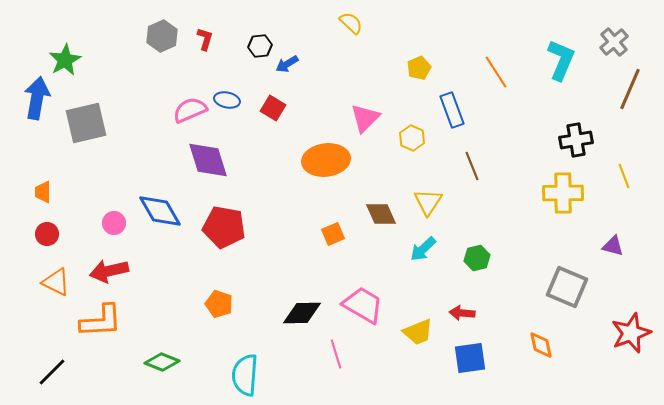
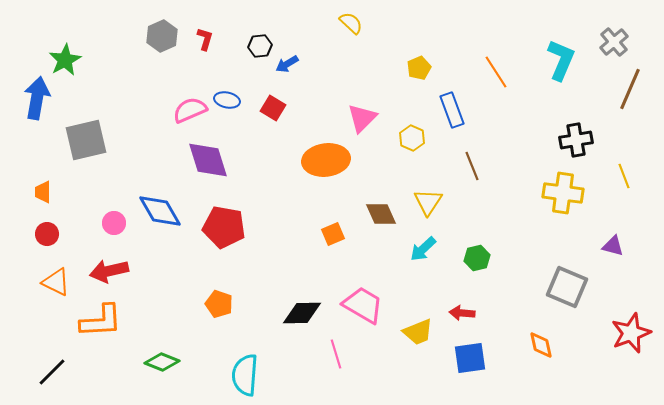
pink triangle at (365, 118): moved 3 px left
gray square at (86, 123): moved 17 px down
yellow cross at (563, 193): rotated 9 degrees clockwise
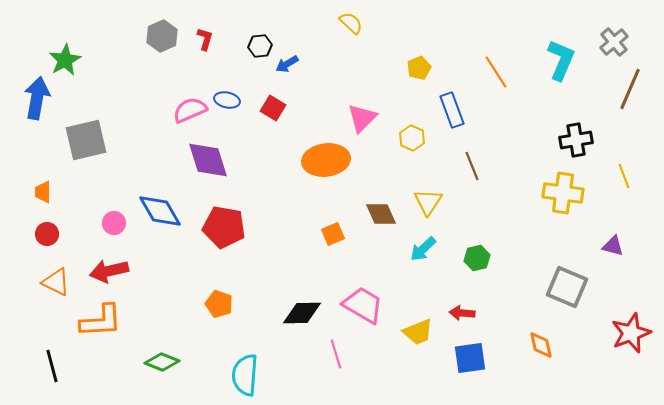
black line at (52, 372): moved 6 px up; rotated 60 degrees counterclockwise
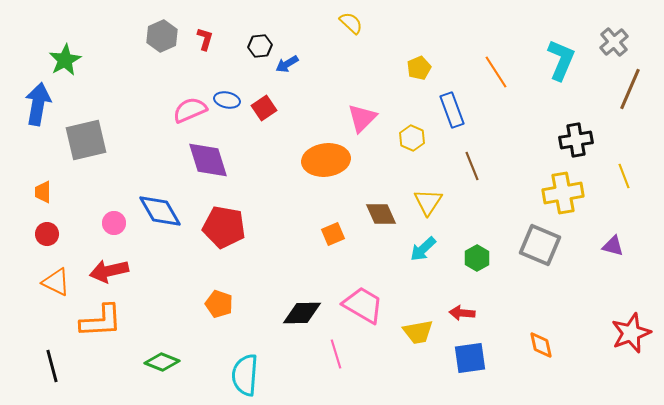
blue arrow at (37, 98): moved 1 px right, 6 px down
red square at (273, 108): moved 9 px left; rotated 25 degrees clockwise
yellow cross at (563, 193): rotated 18 degrees counterclockwise
green hexagon at (477, 258): rotated 15 degrees counterclockwise
gray square at (567, 287): moved 27 px left, 42 px up
yellow trapezoid at (418, 332): rotated 12 degrees clockwise
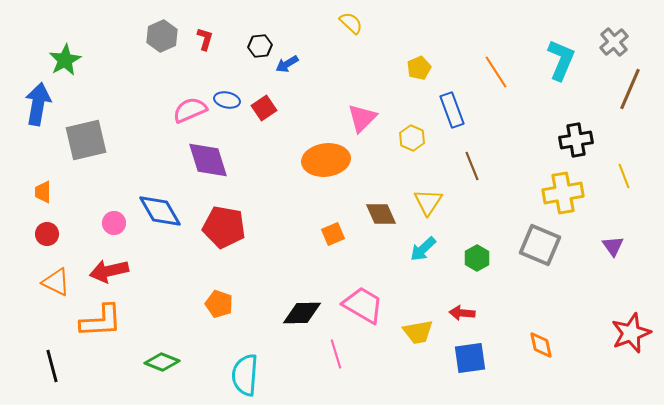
purple triangle at (613, 246): rotated 40 degrees clockwise
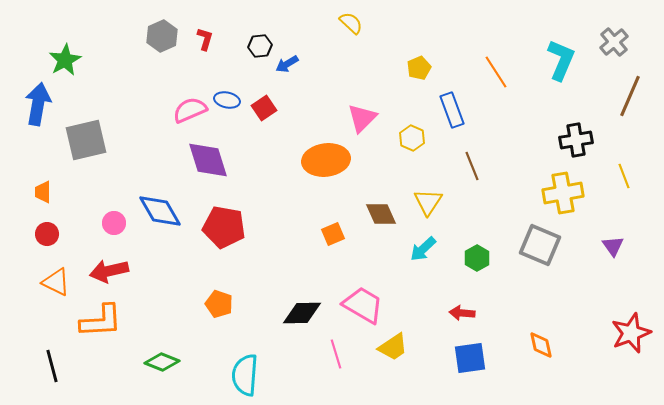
brown line at (630, 89): moved 7 px down
yellow trapezoid at (418, 332): moved 25 px left, 15 px down; rotated 24 degrees counterclockwise
